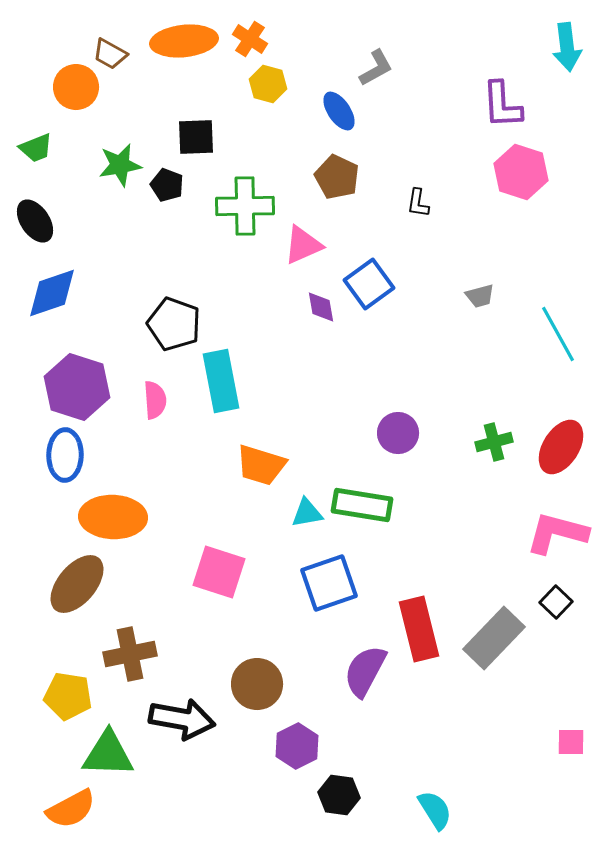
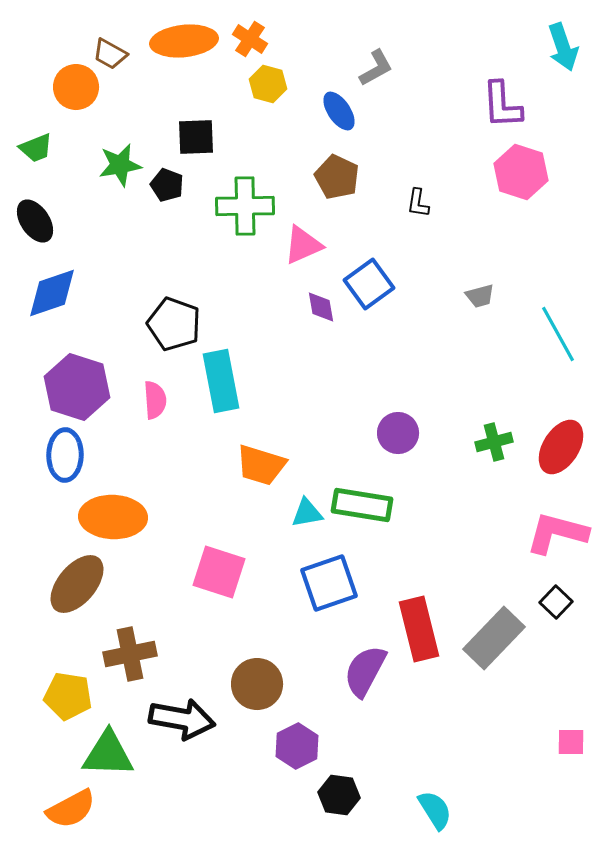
cyan arrow at (567, 47): moved 4 px left; rotated 12 degrees counterclockwise
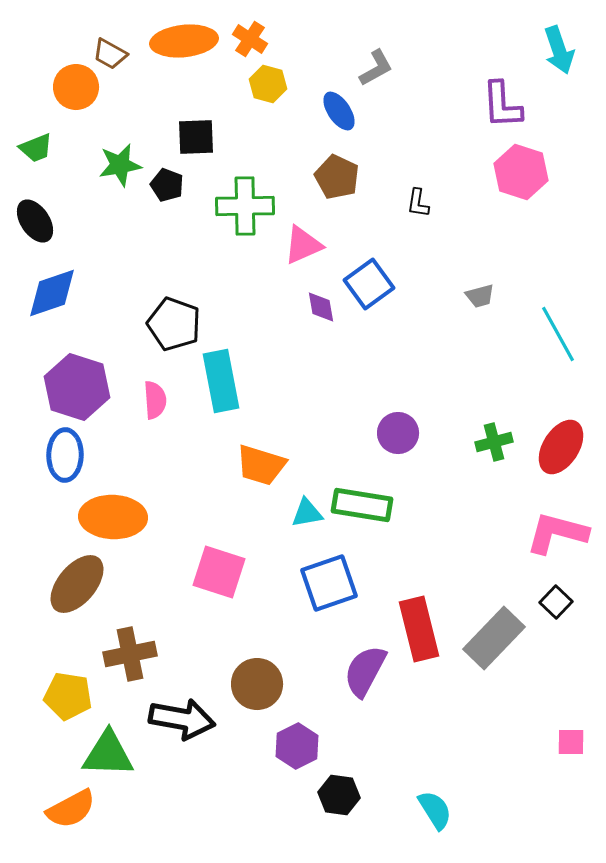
cyan arrow at (563, 47): moved 4 px left, 3 px down
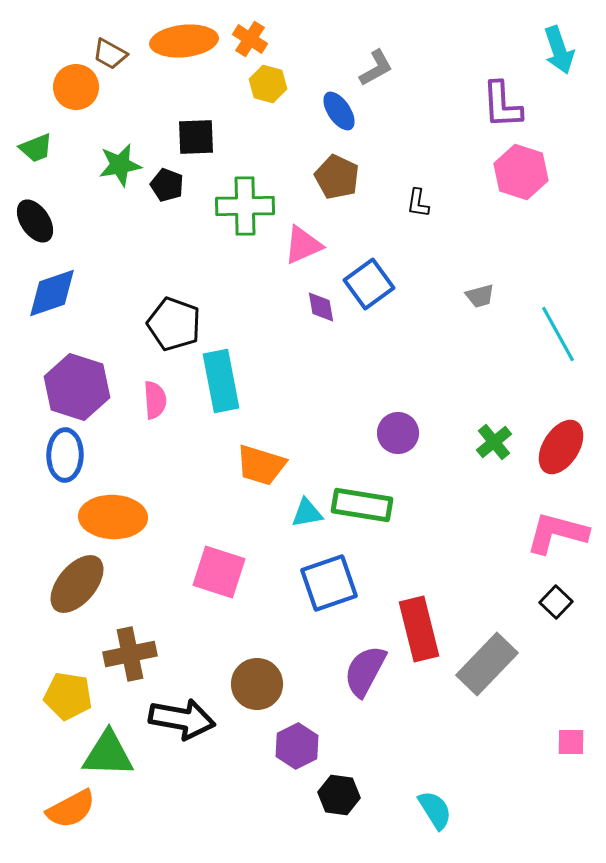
green cross at (494, 442): rotated 24 degrees counterclockwise
gray rectangle at (494, 638): moved 7 px left, 26 px down
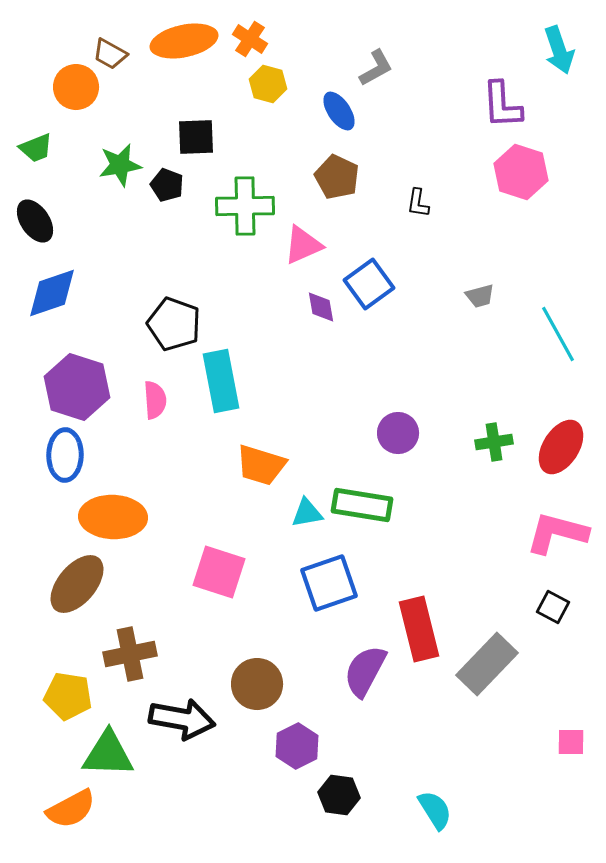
orange ellipse at (184, 41): rotated 6 degrees counterclockwise
green cross at (494, 442): rotated 30 degrees clockwise
black square at (556, 602): moved 3 px left, 5 px down; rotated 16 degrees counterclockwise
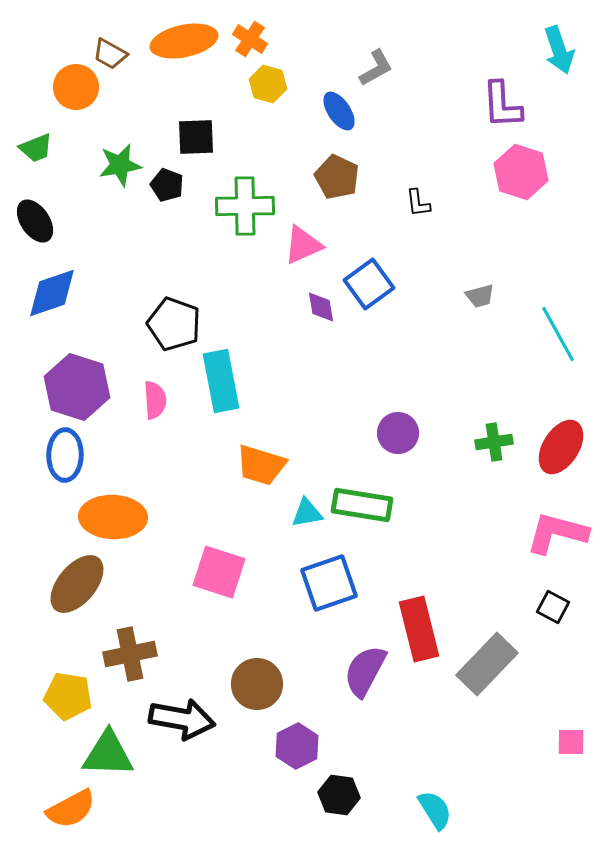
black L-shape at (418, 203): rotated 16 degrees counterclockwise
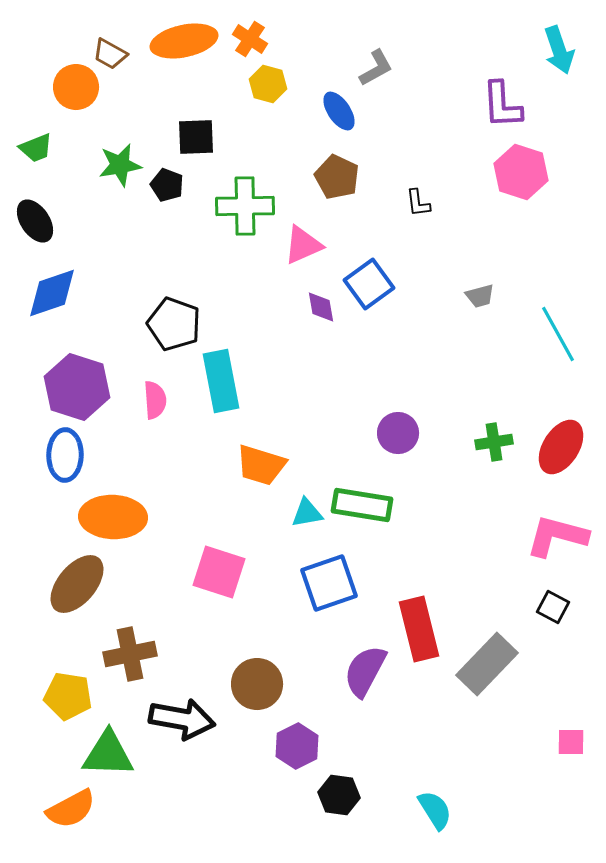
pink L-shape at (557, 533): moved 3 px down
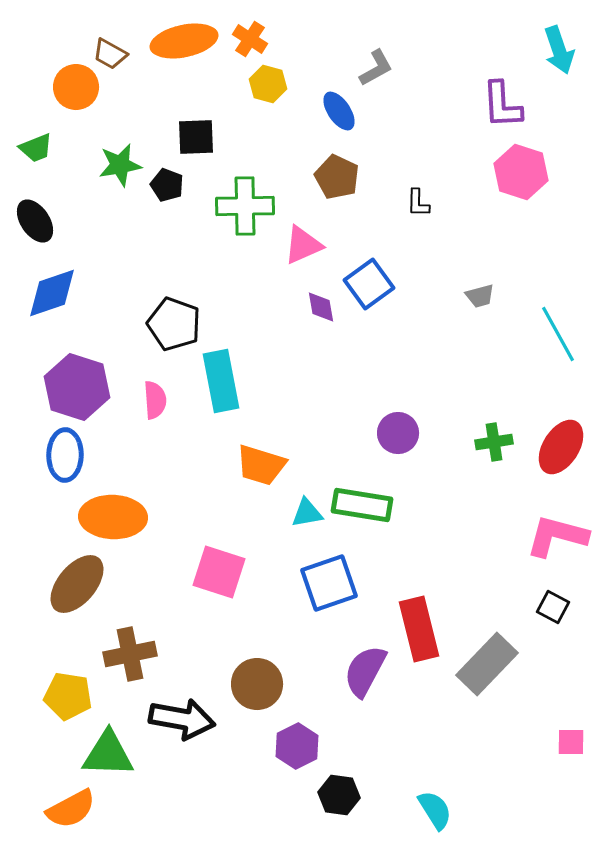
black L-shape at (418, 203): rotated 8 degrees clockwise
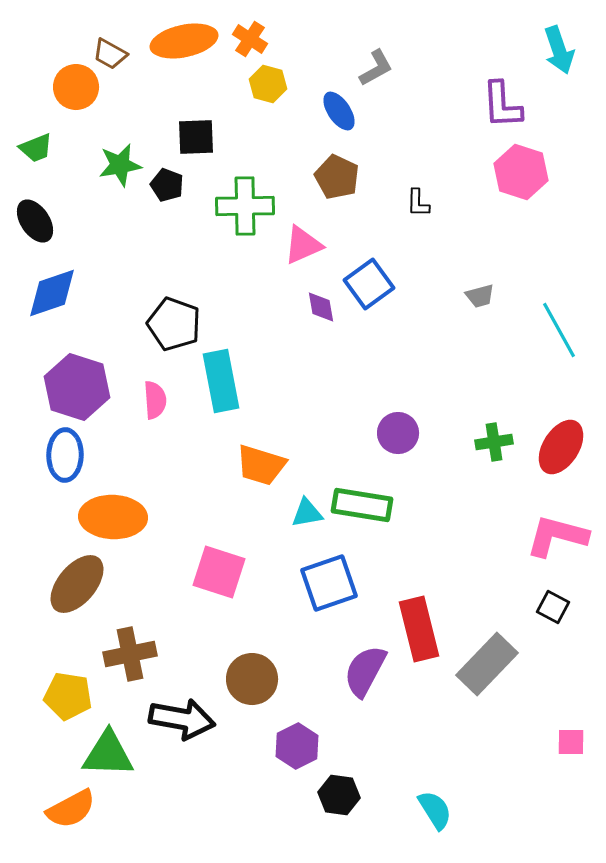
cyan line at (558, 334): moved 1 px right, 4 px up
brown circle at (257, 684): moved 5 px left, 5 px up
